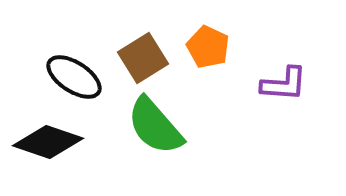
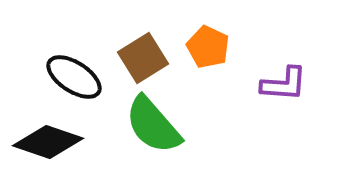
green semicircle: moved 2 px left, 1 px up
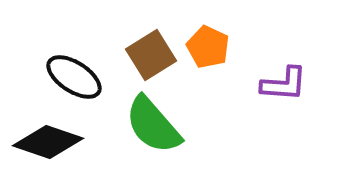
brown square: moved 8 px right, 3 px up
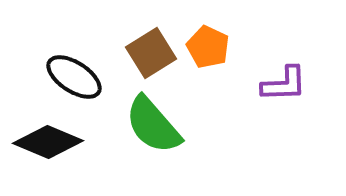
brown square: moved 2 px up
purple L-shape: rotated 6 degrees counterclockwise
black diamond: rotated 4 degrees clockwise
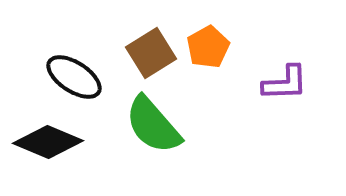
orange pentagon: rotated 18 degrees clockwise
purple L-shape: moved 1 px right, 1 px up
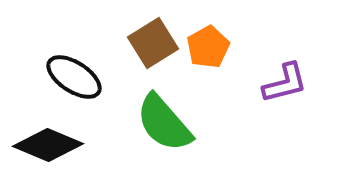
brown square: moved 2 px right, 10 px up
purple L-shape: rotated 12 degrees counterclockwise
green semicircle: moved 11 px right, 2 px up
black diamond: moved 3 px down
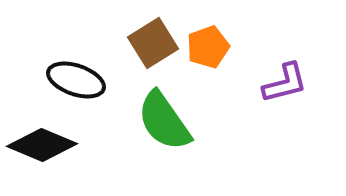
orange pentagon: rotated 9 degrees clockwise
black ellipse: moved 2 px right, 3 px down; rotated 14 degrees counterclockwise
green semicircle: moved 2 px up; rotated 6 degrees clockwise
black diamond: moved 6 px left
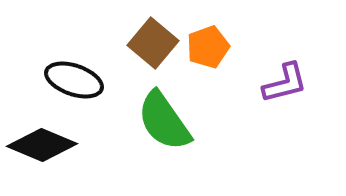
brown square: rotated 18 degrees counterclockwise
black ellipse: moved 2 px left
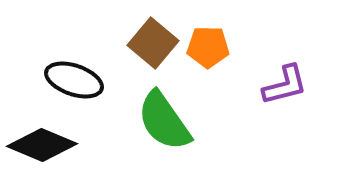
orange pentagon: rotated 21 degrees clockwise
purple L-shape: moved 2 px down
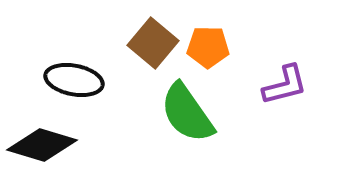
black ellipse: rotated 8 degrees counterclockwise
green semicircle: moved 23 px right, 8 px up
black diamond: rotated 6 degrees counterclockwise
